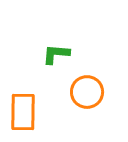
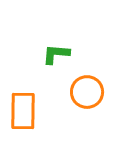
orange rectangle: moved 1 px up
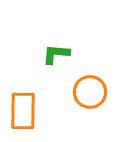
orange circle: moved 3 px right
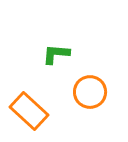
orange rectangle: moved 6 px right; rotated 48 degrees counterclockwise
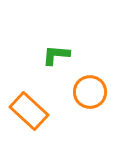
green L-shape: moved 1 px down
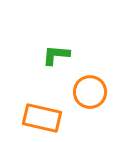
orange rectangle: moved 13 px right, 7 px down; rotated 30 degrees counterclockwise
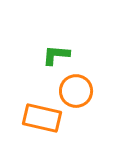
orange circle: moved 14 px left, 1 px up
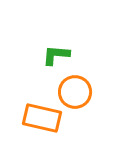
orange circle: moved 1 px left, 1 px down
